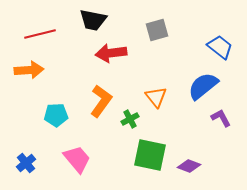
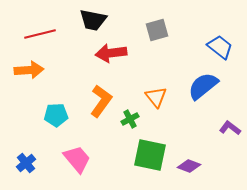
purple L-shape: moved 9 px right, 10 px down; rotated 25 degrees counterclockwise
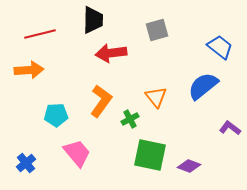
black trapezoid: rotated 100 degrees counterclockwise
pink trapezoid: moved 6 px up
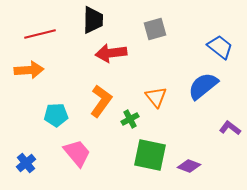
gray square: moved 2 px left, 1 px up
